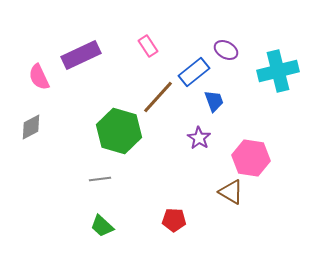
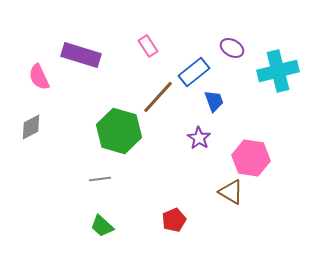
purple ellipse: moved 6 px right, 2 px up
purple rectangle: rotated 42 degrees clockwise
red pentagon: rotated 25 degrees counterclockwise
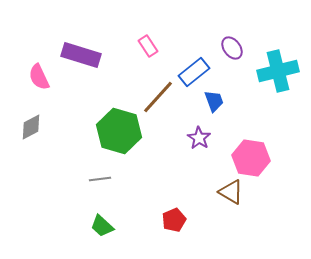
purple ellipse: rotated 25 degrees clockwise
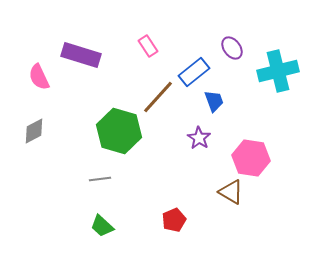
gray diamond: moved 3 px right, 4 px down
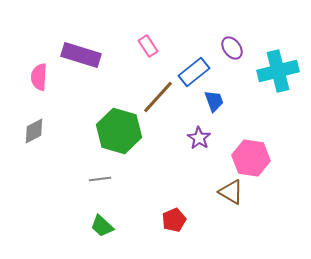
pink semicircle: rotated 28 degrees clockwise
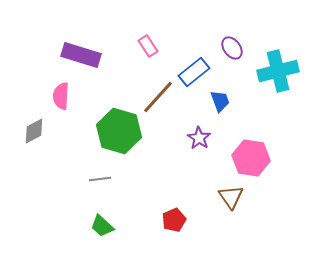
pink semicircle: moved 22 px right, 19 px down
blue trapezoid: moved 6 px right
brown triangle: moved 5 px down; rotated 24 degrees clockwise
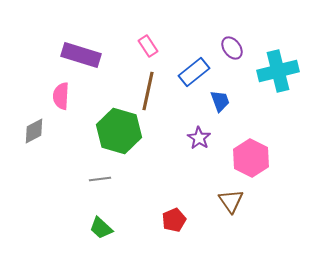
brown line: moved 10 px left, 6 px up; rotated 30 degrees counterclockwise
pink hexagon: rotated 18 degrees clockwise
brown triangle: moved 4 px down
green trapezoid: moved 1 px left, 2 px down
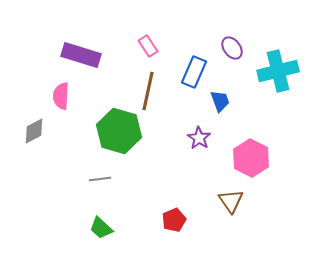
blue rectangle: rotated 28 degrees counterclockwise
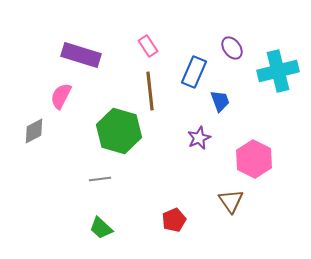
brown line: moved 2 px right; rotated 18 degrees counterclockwise
pink semicircle: rotated 24 degrees clockwise
purple star: rotated 15 degrees clockwise
pink hexagon: moved 3 px right, 1 px down
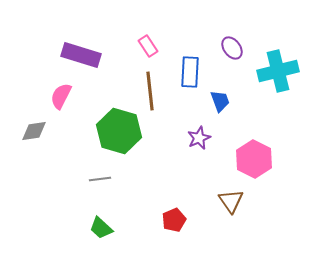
blue rectangle: moved 4 px left; rotated 20 degrees counterclockwise
gray diamond: rotated 20 degrees clockwise
